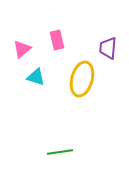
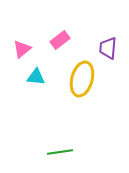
pink rectangle: moved 3 px right; rotated 66 degrees clockwise
cyan triangle: rotated 12 degrees counterclockwise
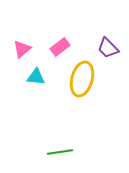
pink rectangle: moved 7 px down
purple trapezoid: rotated 50 degrees counterclockwise
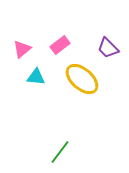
pink rectangle: moved 2 px up
yellow ellipse: rotated 64 degrees counterclockwise
green line: rotated 45 degrees counterclockwise
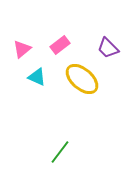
cyan triangle: moved 1 px right; rotated 18 degrees clockwise
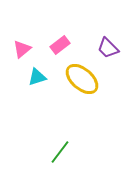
cyan triangle: rotated 42 degrees counterclockwise
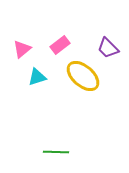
yellow ellipse: moved 1 px right, 3 px up
green line: moved 4 px left; rotated 55 degrees clockwise
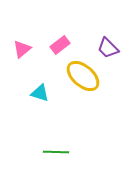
cyan triangle: moved 3 px right, 16 px down; rotated 36 degrees clockwise
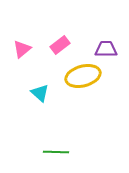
purple trapezoid: moved 2 px left, 1 px down; rotated 135 degrees clockwise
yellow ellipse: rotated 56 degrees counterclockwise
cyan triangle: rotated 24 degrees clockwise
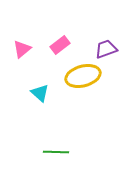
purple trapezoid: rotated 20 degrees counterclockwise
